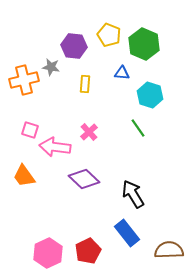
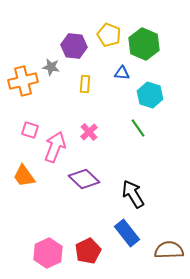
orange cross: moved 1 px left, 1 px down
pink arrow: rotated 104 degrees clockwise
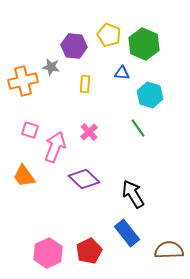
red pentagon: moved 1 px right
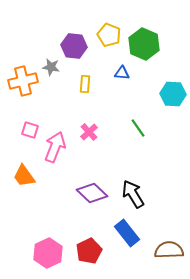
cyan hexagon: moved 23 px right, 1 px up; rotated 15 degrees counterclockwise
purple diamond: moved 8 px right, 14 px down
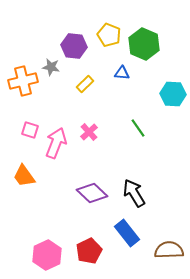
yellow rectangle: rotated 42 degrees clockwise
pink arrow: moved 1 px right, 4 px up
black arrow: moved 1 px right, 1 px up
pink hexagon: moved 1 px left, 2 px down
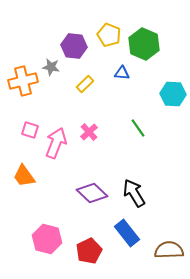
pink hexagon: moved 16 px up; rotated 20 degrees counterclockwise
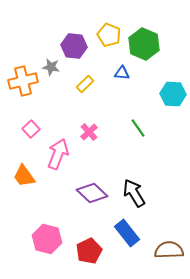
pink square: moved 1 px right, 1 px up; rotated 30 degrees clockwise
pink arrow: moved 2 px right, 11 px down
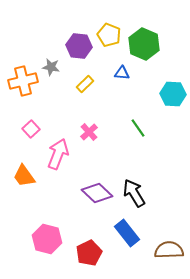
purple hexagon: moved 5 px right
purple diamond: moved 5 px right
red pentagon: moved 2 px down
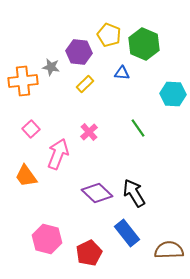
purple hexagon: moved 6 px down
orange cross: rotated 8 degrees clockwise
orange trapezoid: moved 2 px right
